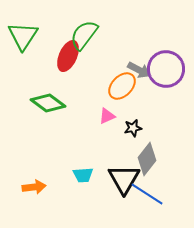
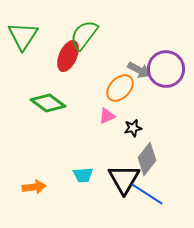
orange ellipse: moved 2 px left, 2 px down
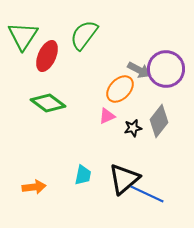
red ellipse: moved 21 px left
orange ellipse: moved 1 px down
gray diamond: moved 12 px right, 38 px up
cyan trapezoid: rotated 75 degrees counterclockwise
black triangle: rotated 20 degrees clockwise
blue line: rotated 8 degrees counterclockwise
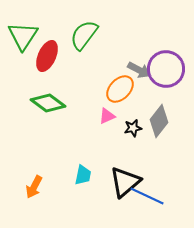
black triangle: moved 1 px right, 3 px down
orange arrow: rotated 125 degrees clockwise
blue line: moved 2 px down
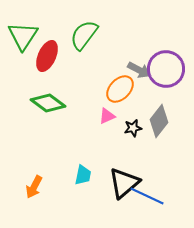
black triangle: moved 1 px left, 1 px down
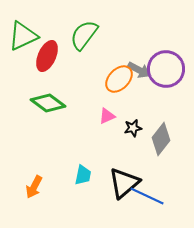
green triangle: rotated 32 degrees clockwise
orange ellipse: moved 1 px left, 10 px up
gray diamond: moved 2 px right, 18 px down
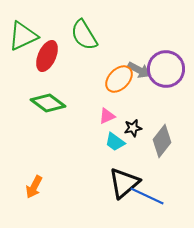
green semicircle: rotated 68 degrees counterclockwise
gray diamond: moved 1 px right, 2 px down
cyan trapezoid: moved 32 px right, 33 px up; rotated 115 degrees clockwise
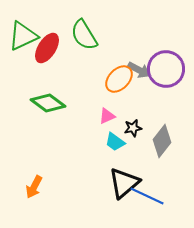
red ellipse: moved 8 px up; rotated 8 degrees clockwise
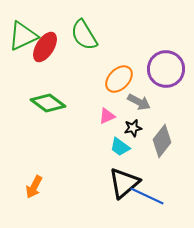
red ellipse: moved 2 px left, 1 px up
gray arrow: moved 32 px down
cyan trapezoid: moved 5 px right, 5 px down
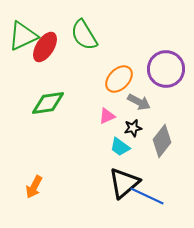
green diamond: rotated 44 degrees counterclockwise
